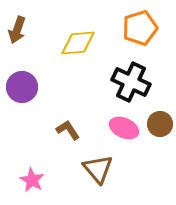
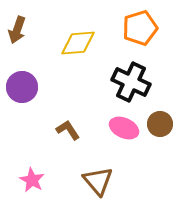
brown triangle: moved 12 px down
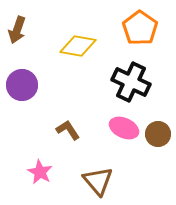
orange pentagon: rotated 20 degrees counterclockwise
yellow diamond: moved 3 px down; rotated 15 degrees clockwise
purple circle: moved 2 px up
brown circle: moved 2 px left, 10 px down
pink star: moved 8 px right, 8 px up
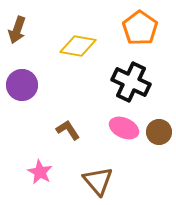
brown circle: moved 1 px right, 2 px up
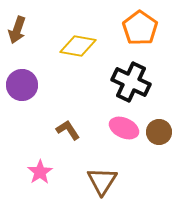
pink star: rotated 10 degrees clockwise
brown triangle: moved 4 px right; rotated 12 degrees clockwise
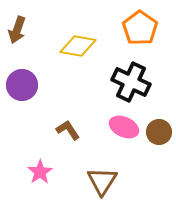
pink ellipse: moved 1 px up
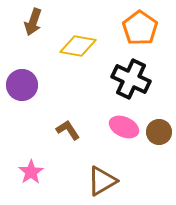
brown arrow: moved 16 px right, 8 px up
black cross: moved 3 px up
pink star: moved 9 px left
brown triangle: rotated 28 degrees clockwise
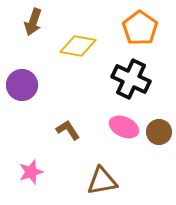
pink star: rotated 15 degrees clockwise
brown triangle: rotated 20 degrees clockwise
